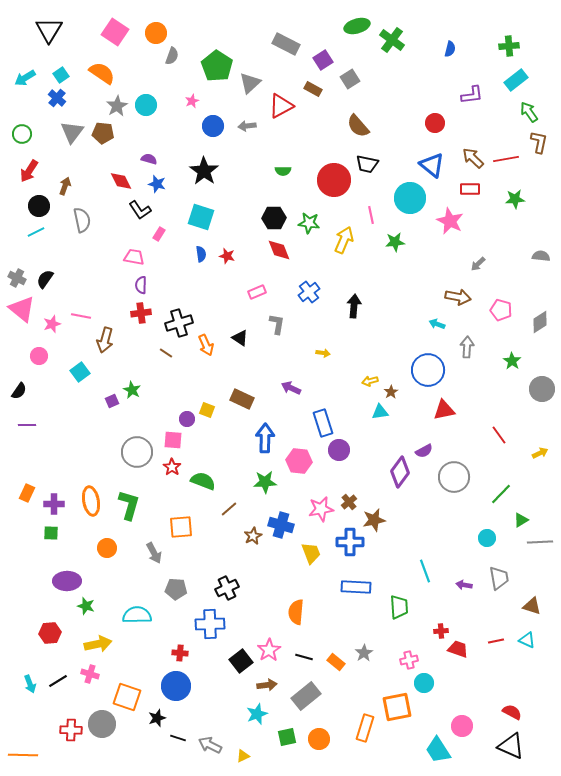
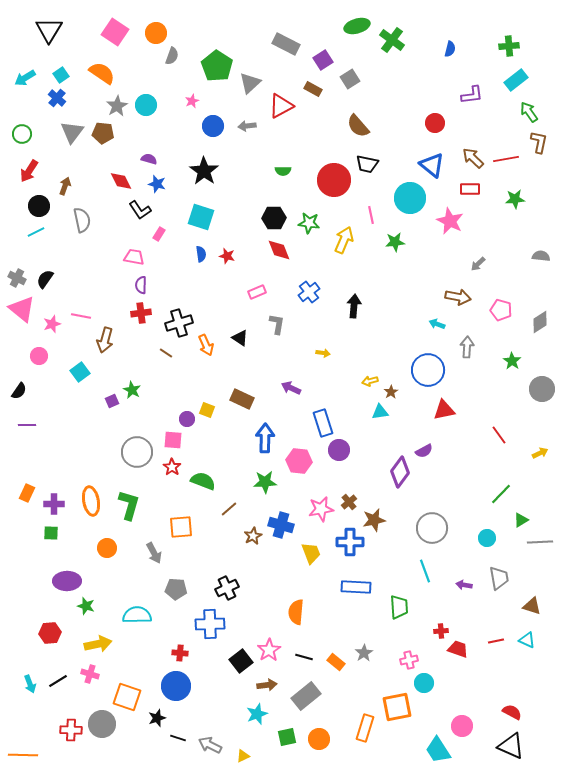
gray circle at (454, 477): moved 22 px left, 51 px down
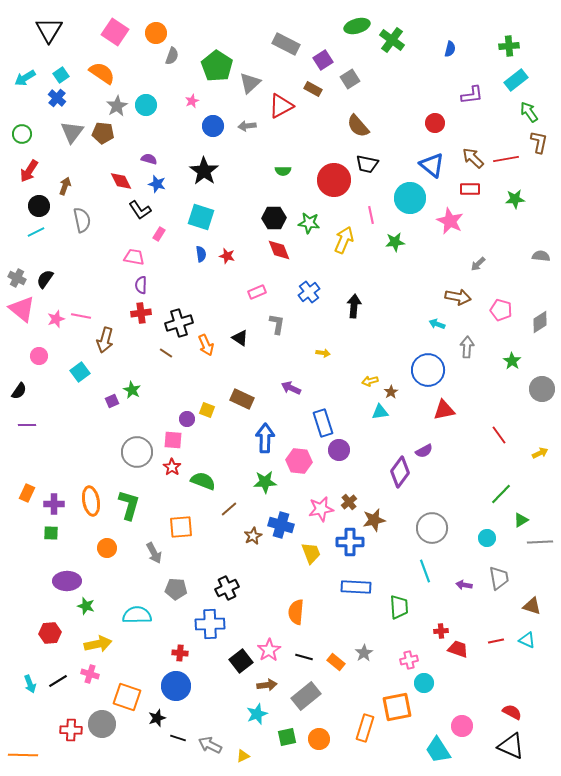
pink star at (52, 324): moved 4 px right, 5 px up
